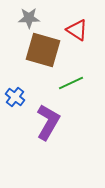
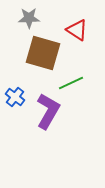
brown square: moved 3 px down
purple L-shape: moved 11 px up
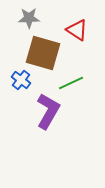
blue cross: moved 6 px right, 17 px up
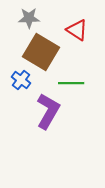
brown square: moved 2 px left, 1 px up; rotated 15 degrees clockwise
green line: rotated 25 degrees clockwise
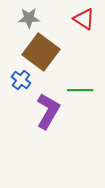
red triangle: moved 7 px right, 11 px up
brown square: rotated 6 degrees clockwise
green line: moved 9 px right, 7 px down
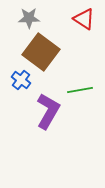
green line: rotated 10 degrees counterclockwise
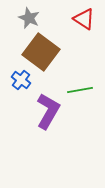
gray star: rotated 25 degrees clockwise
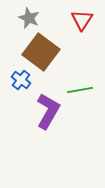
red triangle: moved 2 px left, 1 px down; rotated 30 degrees clockwise
